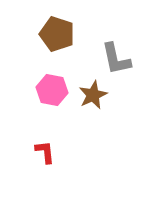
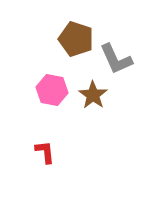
brown pentagon: moved 19 px right, 5 px down
gray L-shape: rotated 12 degrees counterclockwise
brown star: rotated 12 degrees counterclockwise
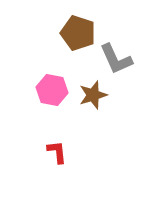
brown pentagon: moved 2 px right, 6 px up
brown star: rotated 20 degrees clockwise
red L-shape: moved 12 px right
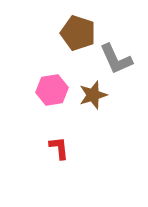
pink hexagon: rotated 20 degrees counterclockwise
red L-shape: moved 2 px right, 4 px up
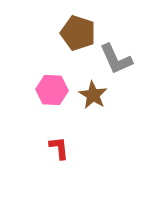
pink hexagon: rotated 12 degrees clockwise
brown star: rotated 24 degrees counterclockwise
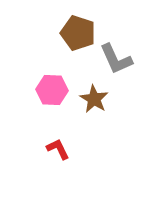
brown star: moved 1 px right, 4 px down
red L-shape: moved 1 px left, 1 px down; rotated 20 degrees counterclockwise
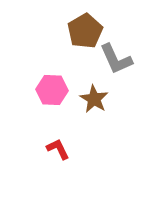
brown pentagon: moved 7 px right, 2 px up; rotated 24 degrees clockwise
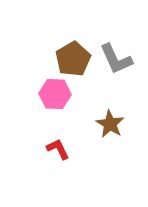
brown pentagon: moved 12 px left, 28 px down
pink hexagon: moved 3 px right, 4 px down
brown star: moved 16 px right, 25 px down
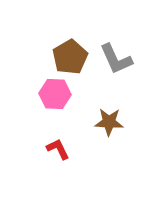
brown pentagon: moved 3 px left, 2 px up
brown star: moved 1 px left, 2 px up; rotated 28 degrees counterclockwise
